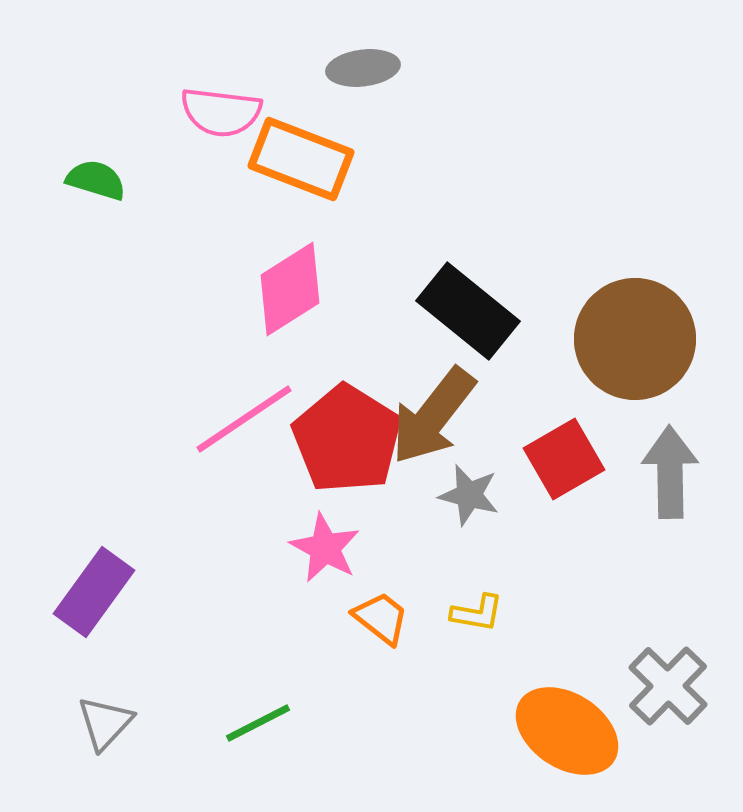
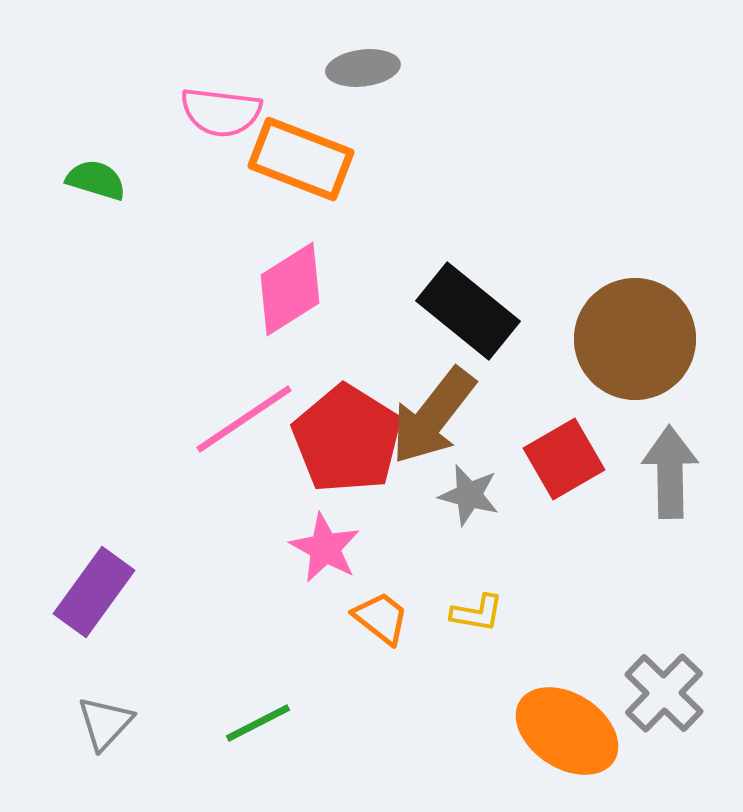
gray cross: moved 4 px left, 7 px down
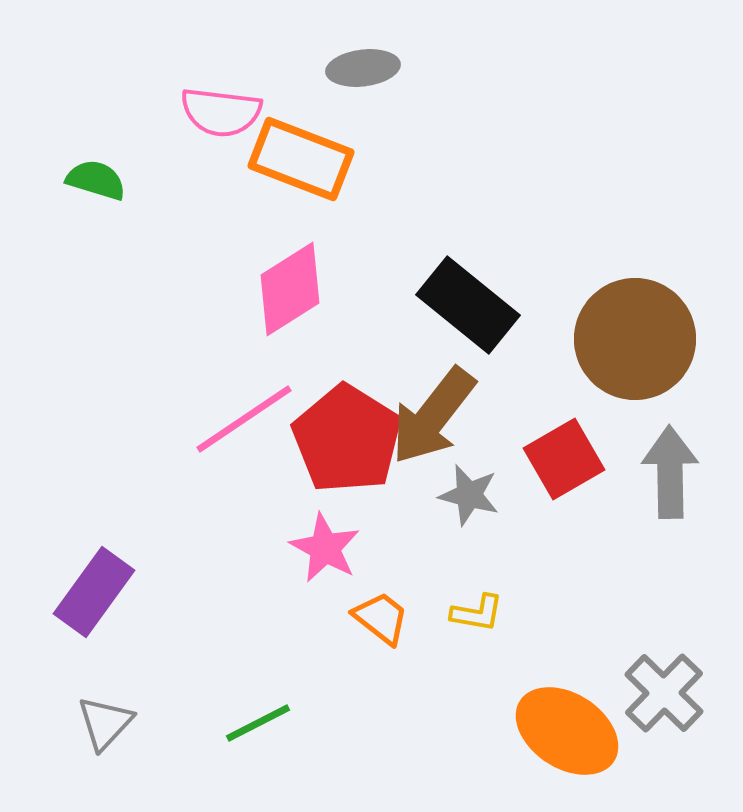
black rectangle: moved 6 px up
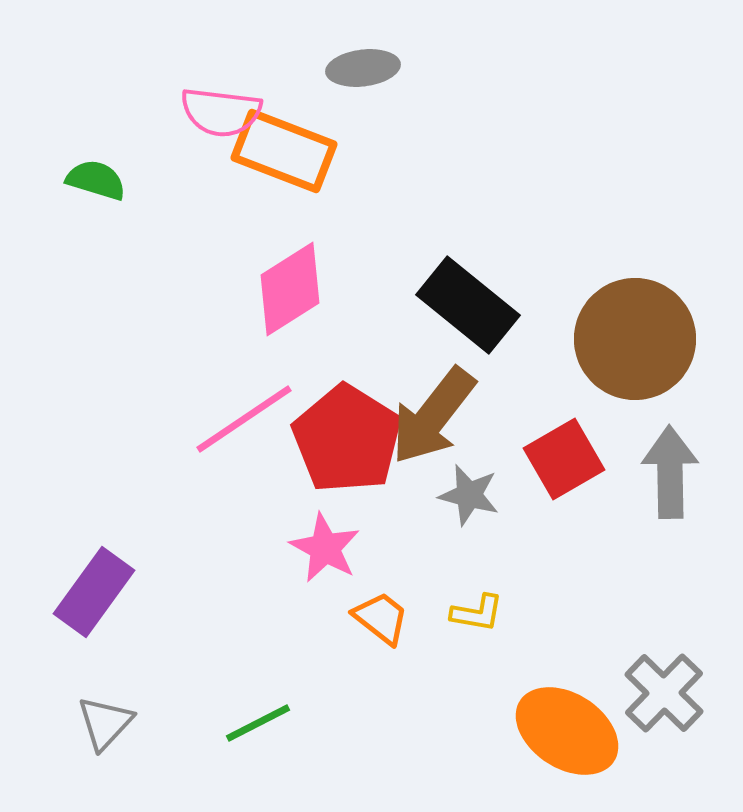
orange rectangle: moved 17 px left, 8 px up
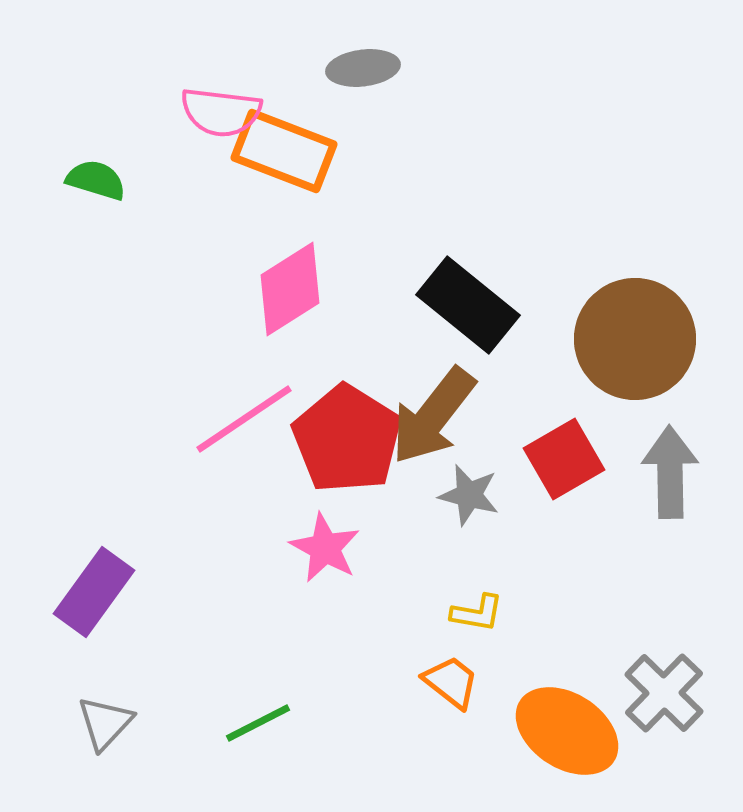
orange trapezoid: moved 70 px right, 64 px down
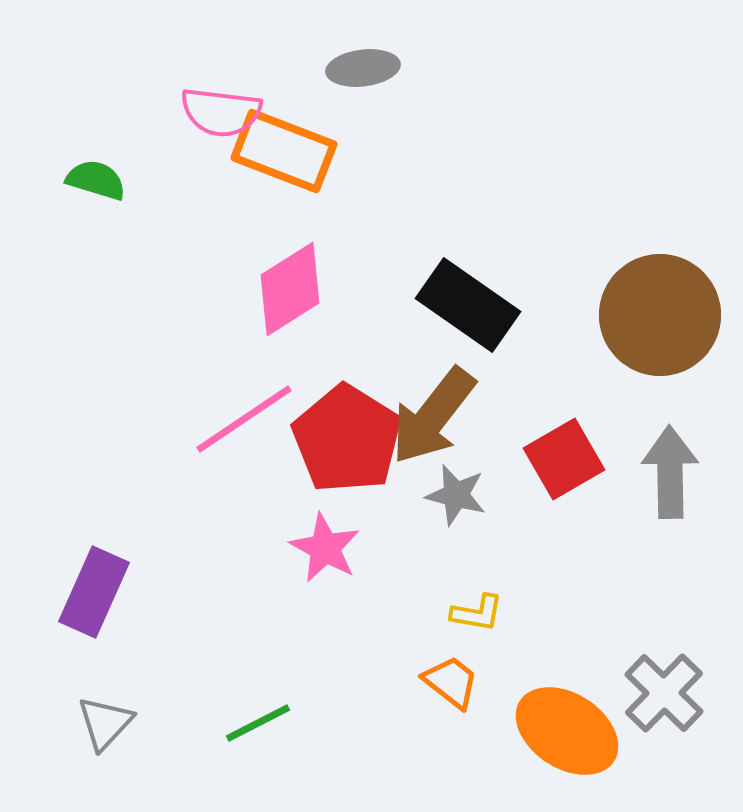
black rectangle: rotated 4 degrees counterclockwise
brown circle: moved 25 px right, 24 px up
gray star: moved 13 px left
purple rectangle: rotated 12 degrees counterclockwise
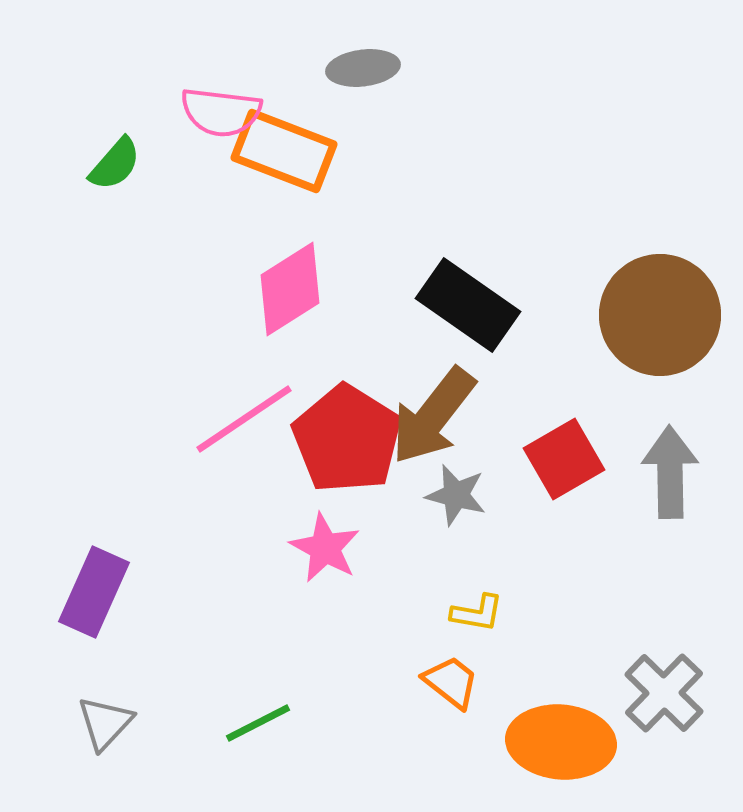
green semicircle: moved 19 px right, 16 px up; rotated 114 degrees clockwise
orange ellipse: moved 6 px left, 11 px down; rotated 28 degrees counterclockwise
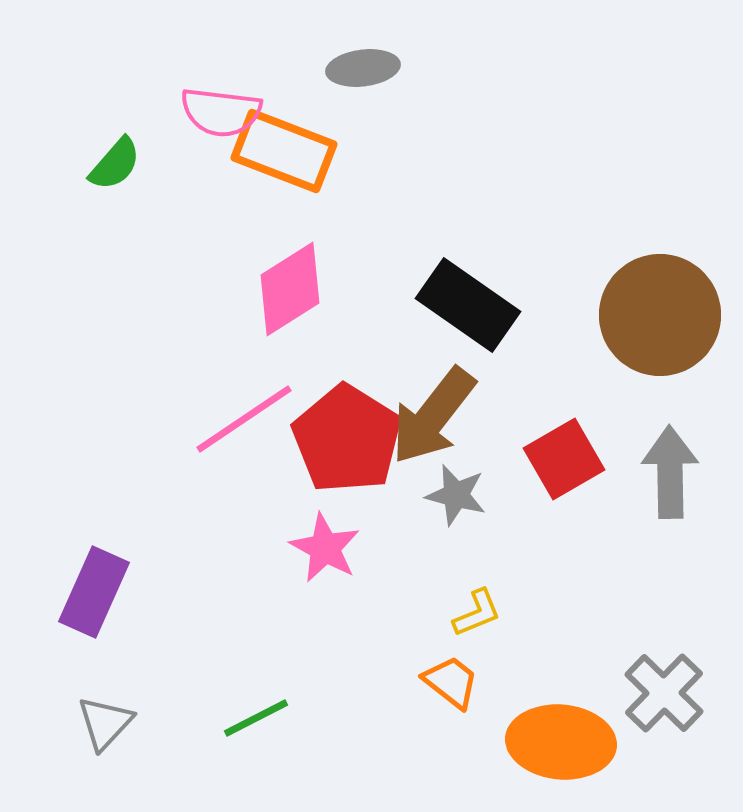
yellow L-shape: rotated 32 degrees counterclockwise
green line: moved 2 px left, 5 px up
